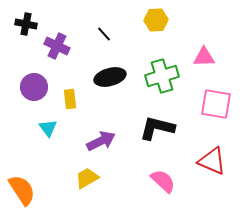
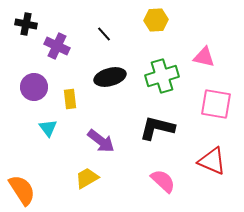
pink triangle: rotated 15 degrees clockwise
purple arrow: rotated 64 degrees clockwise
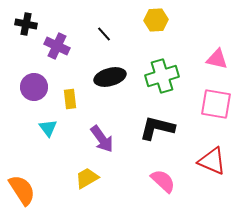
pink triangle: moved 13 px right, 2 px down
purple arrow: moved 1 px right, 2 px up; rotated 16 degrees clockwise
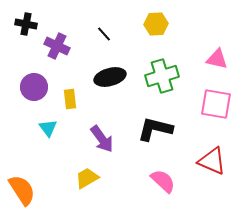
yellow hexagon: moved 4 px down
black L-shape: moved 2 px left, 1 px down
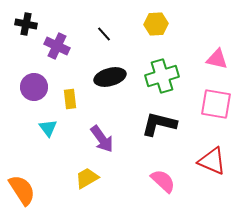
black L-shape: moved 4 px right, 5 px up
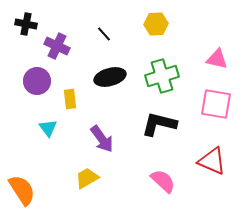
purple circle: moved 3 px right, 6 px up
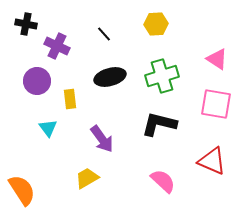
pink triangle: rotated 20 degrees clockwise
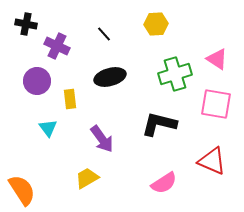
green cross: moved 13 px right, 2 px up
pink semicircle: moved 1 px right, 2 px down; rotated 104 degrees clockwise
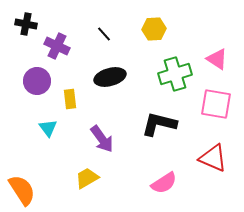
yellow hexagon: moved 2 px left, 5 px down
red triangle: moved 1 px right, 3 px up
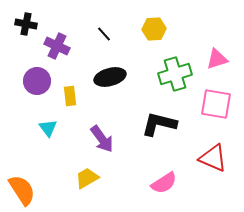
pink triangle: rotated 50 degrees counterclockwise
yellow rectangle: moved 3 px up
